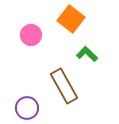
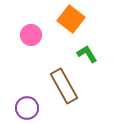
green L-shape: rotated 15 degrees clockwise
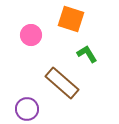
orange square: rotated 20 degrees counterclockwise
brown rectangle: moved 2 px left, 3 px up; rotated 20 degrees counterclockwise
purple circle: moved 1 px down
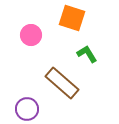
orange square: moved 1 px right, 1 px up
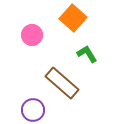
orange square: moved 1 px right; rotated 24 degrees clockwise
pink circle: moved 1 px right
purple circle: moved 6 px right, 1 px down
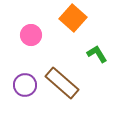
pink circle: moved 1 px left
green L-shape: moved 10 px right
purple circle: moved 8 px left, 25 px up
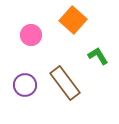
orange square: moved 2 px down
green L-shape: moved 1 px right, 2 px down
brown rectangle: moved 3 px right; rotated 12 degrees clockwise
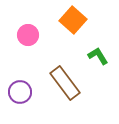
pink circle: moved 3 px left
purple circle: moved 5 px left, 7 px down
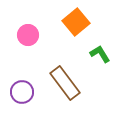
orange square: moved 3 px right, 2 px down; rotated 8 degrees clockwise
green L-shape: moved 2 px right, 2 px up
purple circle: moved 2 px right
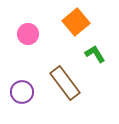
pink circle: moved 1 px up
green L-shape: moved 5 px left
